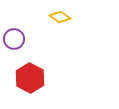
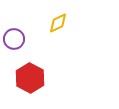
yellow diamond: moved 2 px left, 6 px down; rotated 60 degrees counterclockwise
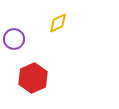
red hexagon: moved 3 px right; rotated 8 degrees clockwise
